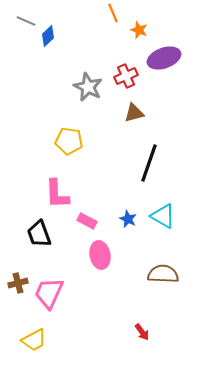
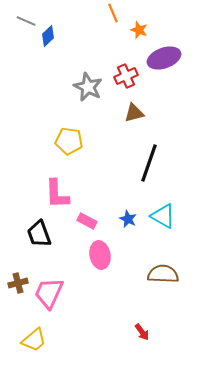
yellow trapezoid: rotated 12 degrees counterclockwise
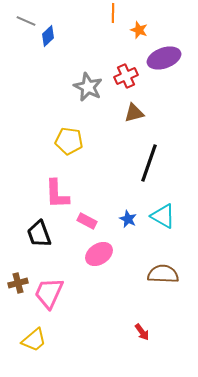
orange line: rotated 24 degrees clockwise
pink ellipse: moved 1 px left, 1 px up; rotated 68 degrees clockwise
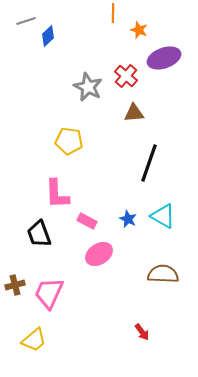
gray line: rotated 42 degrees counterclockwise
red cross: rotated 25 degrees counterclockwise
brown triangle: rotated 10 degrees clockwise
brown cross: moved 3 px left, 2 px down
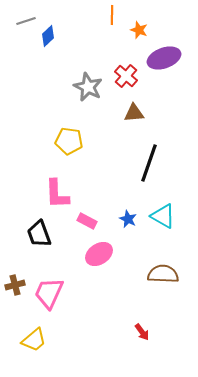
orange line: moved 1 px left, 2 px down
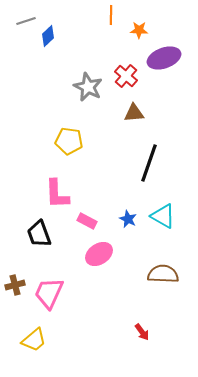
orange line: moved 1 px left
orange star: rotated 18 degrees counterclockwise
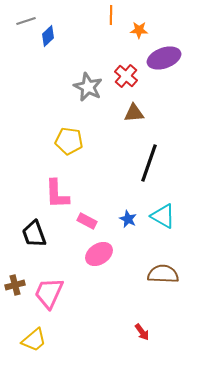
black trapezoid: moved 5 px left
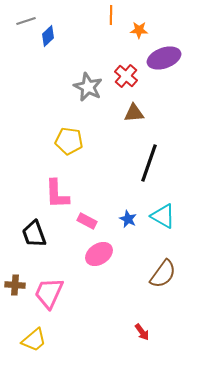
brown semicircle: rotated 124 degrees clockwise
brown cross: rotated 18 degrees clockwise
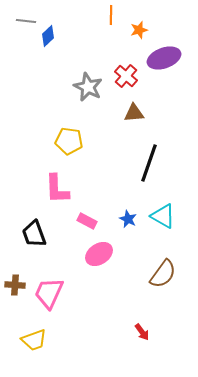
gray line: rotated 24 degrees clockwise
orange star: rotated 18 degrees counterclockwise
pink L-shape: moved 5 px up
yellow trapezoid: rotated 20 degrees clockwise
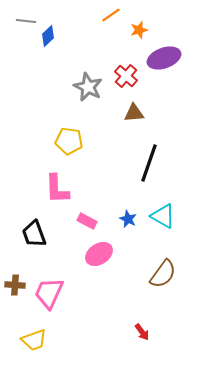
orange line: rotated 54 degrees clockwise
